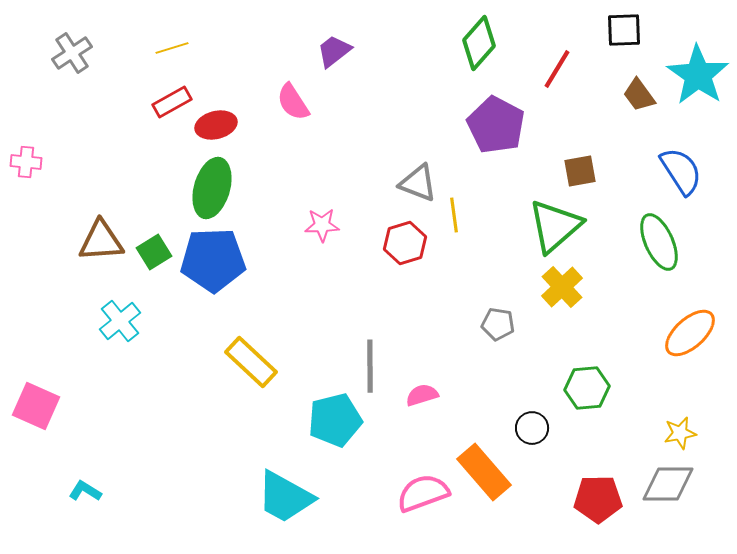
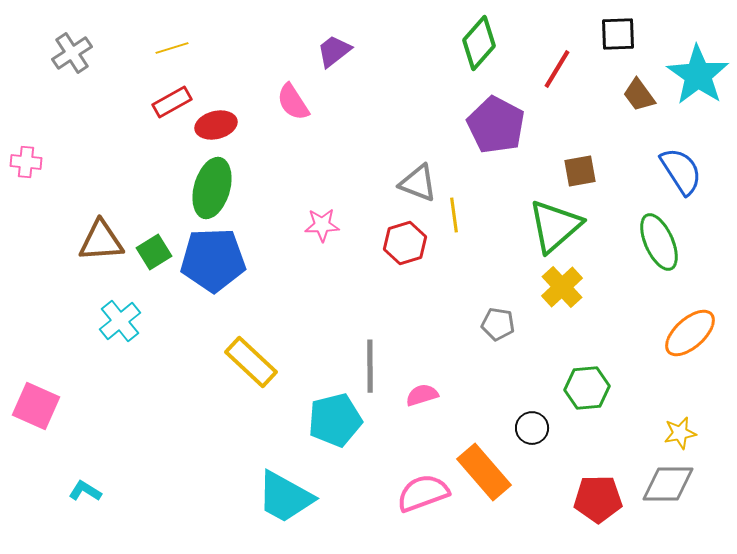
black square at (624, 30): moved 6 px left, 4 px down
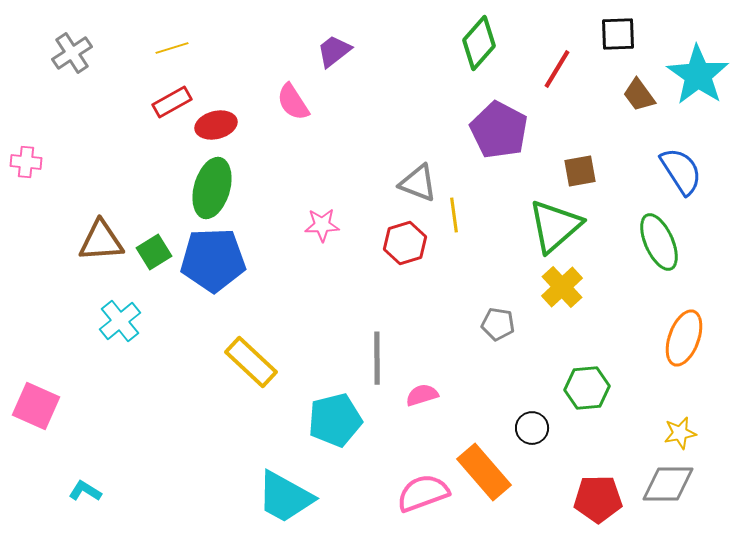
purple pentagon at (496, 125): moved 3 px right, 5 px down
orange ellipse at (690, 333): moved 6 px left, 5 px down; rotated 28 degrees counterclockwise
gray line at (370, 366): moved 7 px right, 8 px up
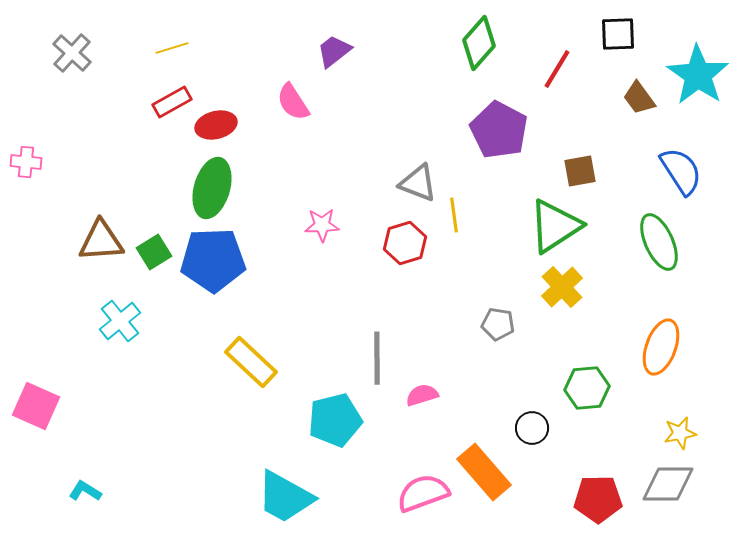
gray cross at (72, 53): rotated 15 degrees counterclockwise
brown trapezoid at (639, 95): moved 3 px down
green triangle at (555, 226): rotated 8 degrees clockwise
orange ellipse at (684, 338): moved 23 px left, 9 px down
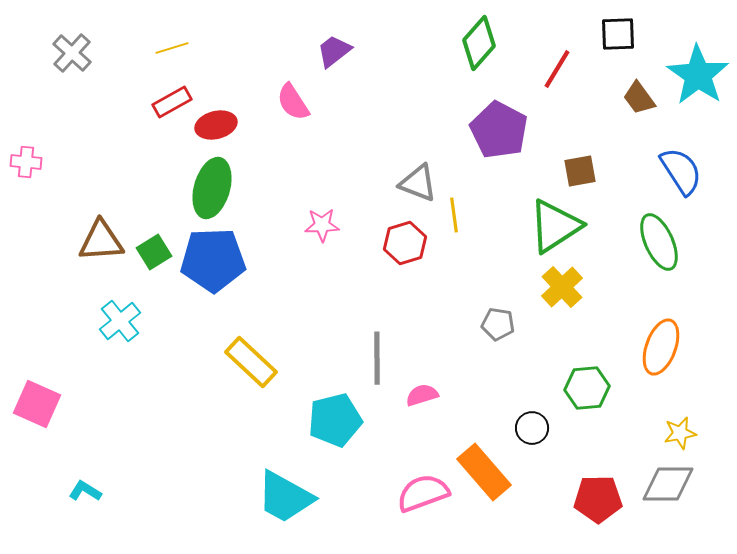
pink square at (36, 406): moved 1 px right, 2 px up
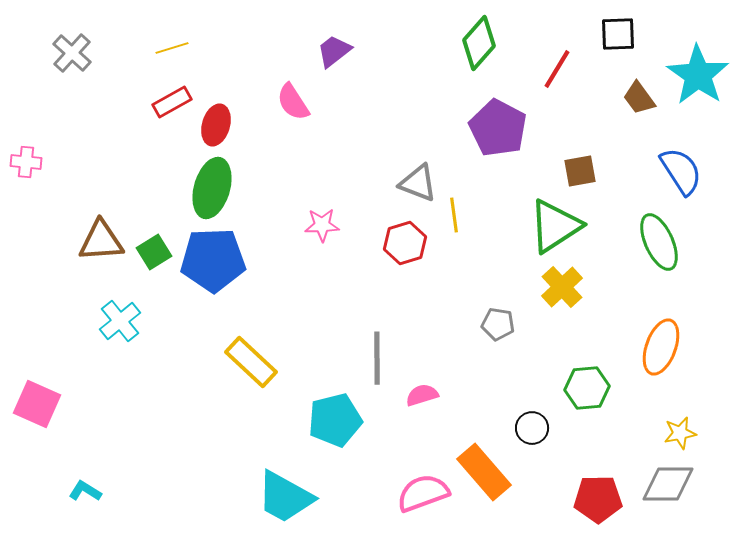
red ellipse at (216, 125): rotated 60 degrees counterclockwise
purple pentagon at (499, 130): moved 1 px left, 2 px up
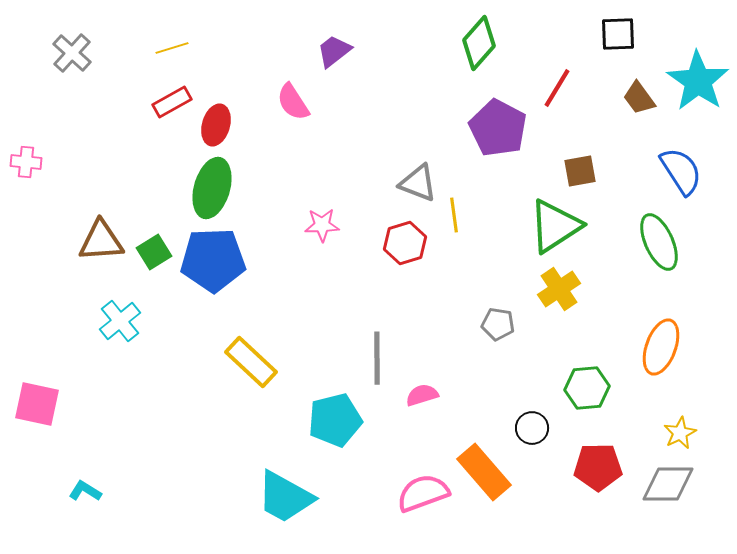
red line at (557, 69): moved 19 px down
cyan star at (698, 75): moved 6 px down
yellow cross at (562, 287): moved 3 px left, 2 px down; rotated 9 degrees clockwise
pink square at (37, 404): rotated 12 degrees counterclockwise
yellow star at (680, 433): rotated 16 degrees counterclockwise
red pentagon at (598, 499): moved 32 px up
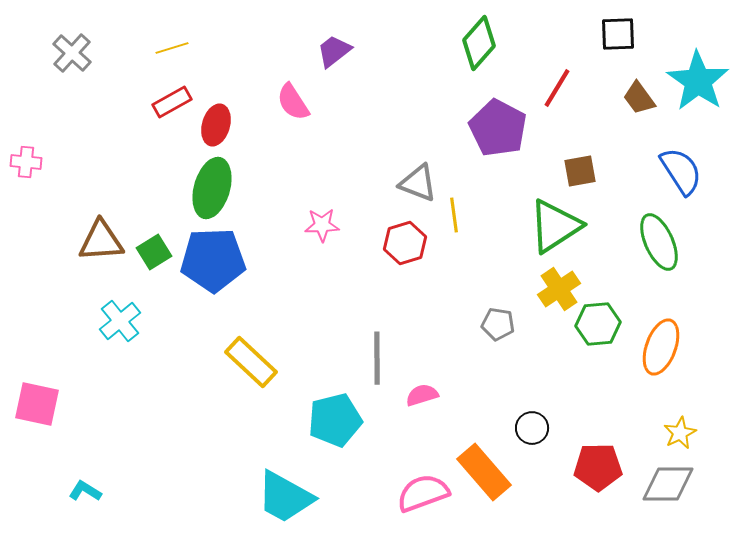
green hexagon at (587, 388): moved 11 px right, 64 px up
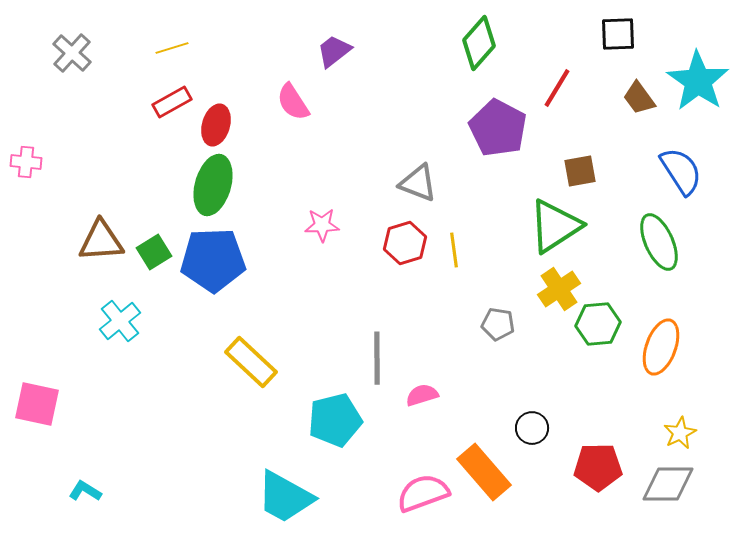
green ellipse at (212, 188): moved 1 px right, 3 px up
yellow line at (454, 215): moved 35 px down
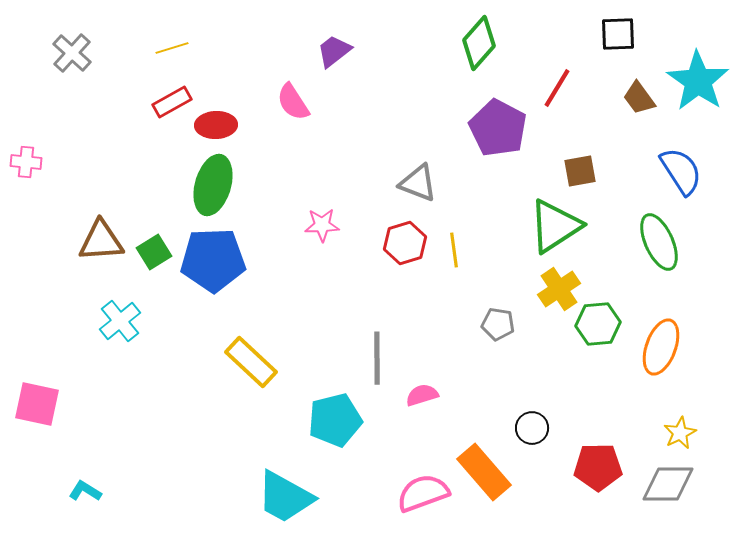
red ellipse at (216, 125): rotated 72 degrees clockwise
